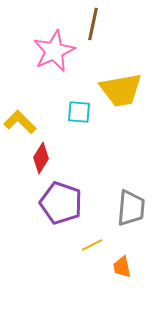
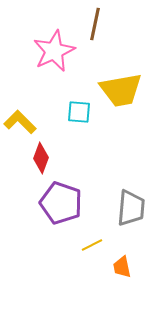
brown line: moved 2 px right
red diamond: rotated 12 degrees counterclockwise
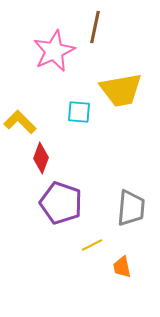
brown line: moved 3 px down
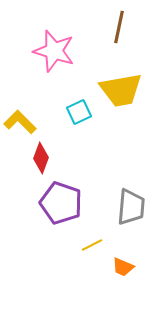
brown line: moved 24 px right
pink star: rotated 30 degrees counterclockwise
cyan square: rotated 30 degrees counterclockwise
gray trapezoid: moved 1 px up
orange trapezoid: moved 1 px right; rotated 55 degrees counterclockwise
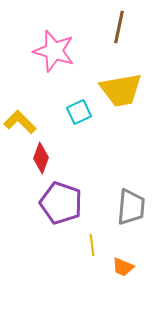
yellow line: rotated 70 degrees counterclockwise
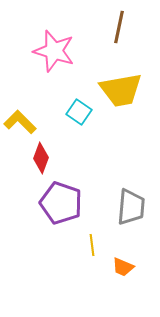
cyan square: rotated 30 degrees counterclockwise
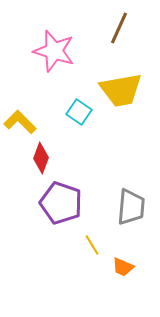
brown line: moved 1 px down; rotated 12 degrees clockwise
yellow line: rotated 25 degrees counterclockwise
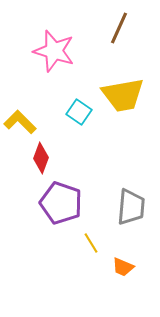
yellow trapezoid: moved 2 px right, 5 px down
yellow line: moved 1 px left, 2 px up
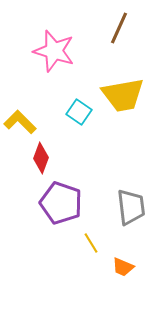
gray trapezoid: rotated 12 degrees counterclockwise
